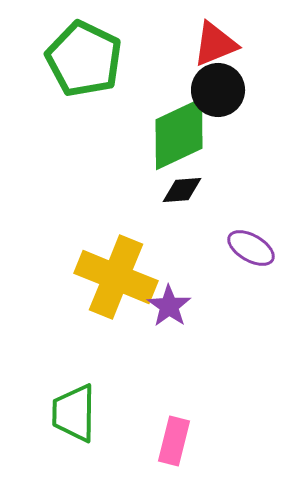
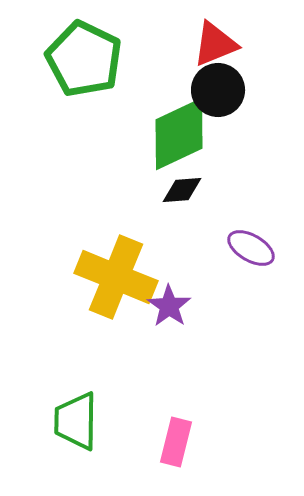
green trapezoid: moved 2 px right, 8 px down
pink rectangle: moved 2 px right, 1 px down
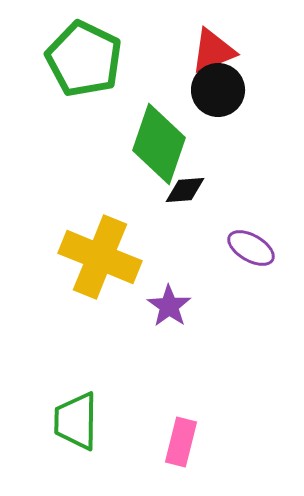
red triangle: moved 2 px left, 7 px down
green diamond: moved 20 px left, 10 px down; rotated 46 degrees counterclockwise
black diamond: moved 3 px right
yellow cross: moved 16 px left, 20 px up
pink rectangle: moved 5 px right
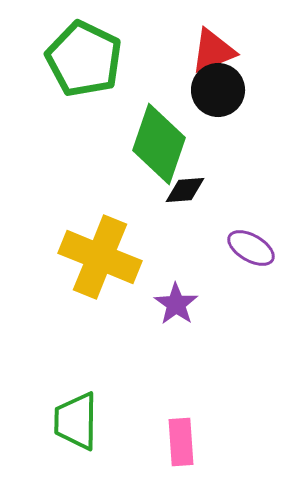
purple star: moved 7 px right, 2 px up
pink rectangle: rotated 18 degrees counterclockwise
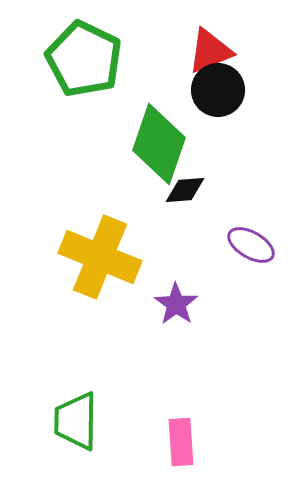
red triangle: moved 3 px left
purple ellipse: moved 3 px up
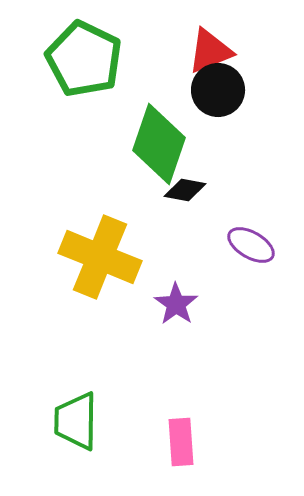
black diamond: rotated 15 degrees clockwise
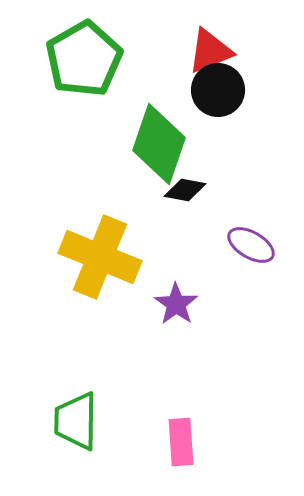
green pentagon: rotated 16 degrees clockwise
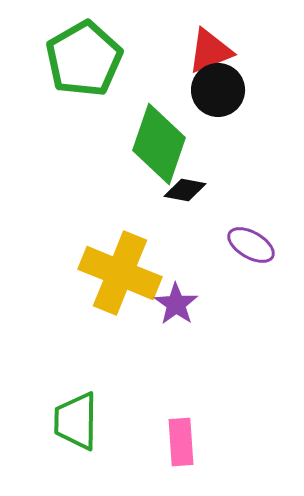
yellow cross: moved 20 px right, 16 px down
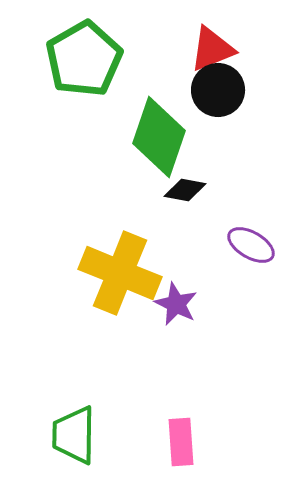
red triangle: moved 2 px right, 2 px up
green diamond: moved 7 px up
purple star: rotated 9 degrees counterclockwise
green trapezoid: moved 2 px left, 14 px down
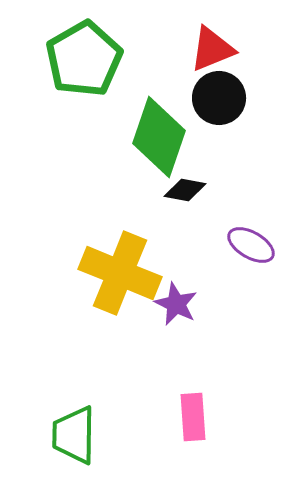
black circle: moved 1 px right, 8 px down
pink rectangle: moved 12 px right, 25 px up
